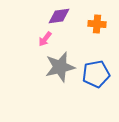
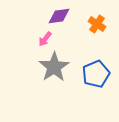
orange cross: rotated 30 degrees clockwise
gray star: moved 6 px left; rotated 20 degrees counterclockwise
blue pentagon: rotated 12 degrees counterclockwise
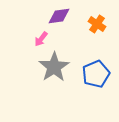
pink arrow: moved 4 px left
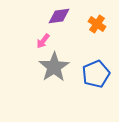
pink arrow: moved 2 px right, 2 px down
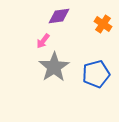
orange cross: moved 6 px right
blue pentagon: rotated 8 degrees clockwise
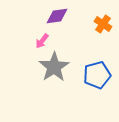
purple diamond: moved 2 px left
pink arrow: moved 1 px left
blue pentagon: moved 1 px right, 1 px down
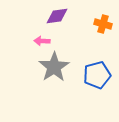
orange cross: rotated 18 degrees counterclockwise
pink arrow: rotated 56 degrees clockwise
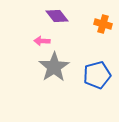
purple diamond: rotated 60 degrees clockwise
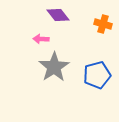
purple diamond: moved 1 px right, 1 px up
pink arrow: moved 1 px left, 2 px up
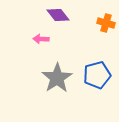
orange cross: moved 3 px right, 1 px up
gray star: moved 3 px right, 11 px down
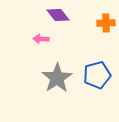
orange cross: rotated 18 degrees counterclockwise
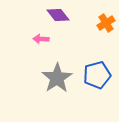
orange cross: rotated 30 degrees counterclockwise
